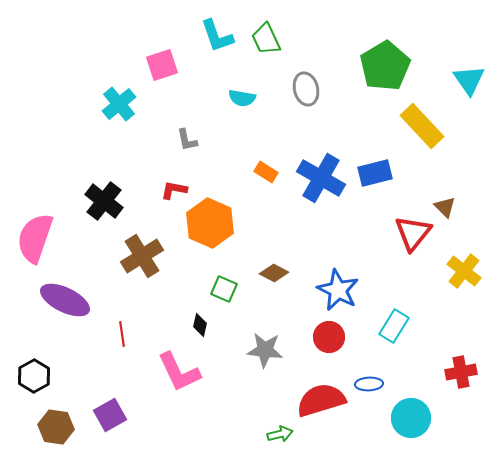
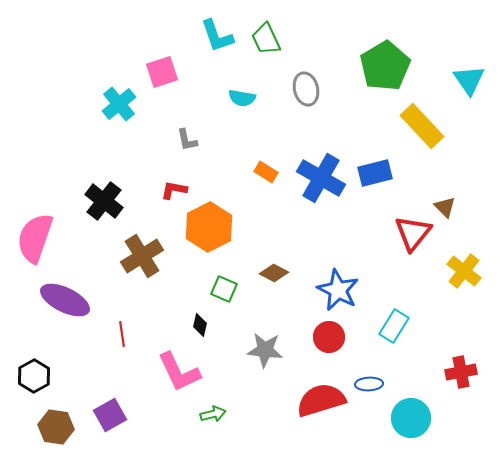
pink square: moved 7 px down
orange hexagon: moved 1 px left, 4 px down; rotated 9 degrees clockwise
green arrow: moved 67 px left, 20 px up
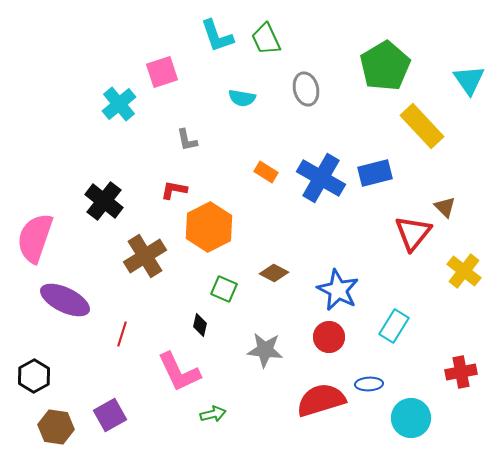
brown cross: moved 3 px right
red line: rotated 25 degrees clockwise
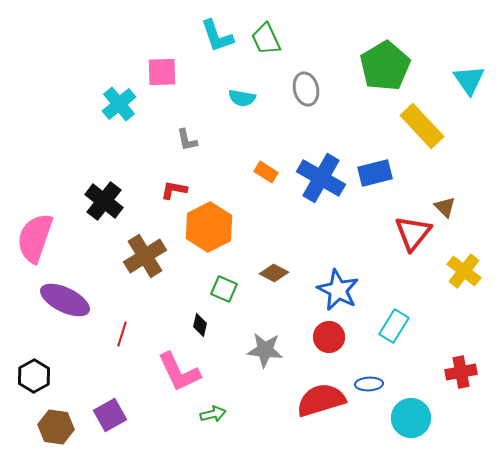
pink square: rotated 16 degrees clockwise
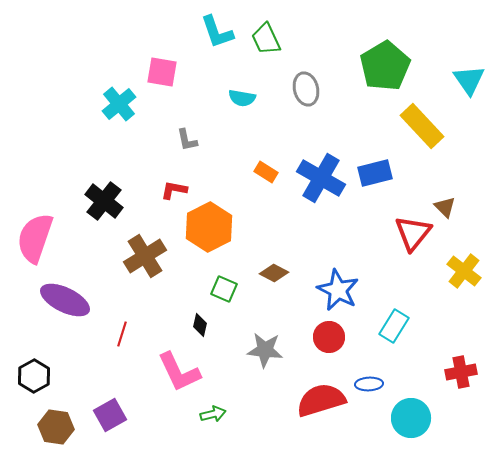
cyan L-shape: moved 4 px up
pink square: rotated 12 degrees clockwise
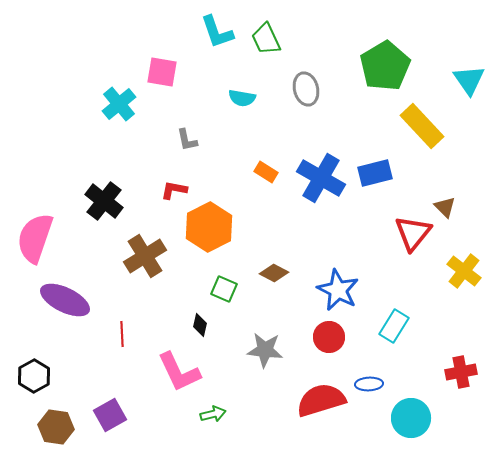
red line: rotated 20 degrees counterclockwise
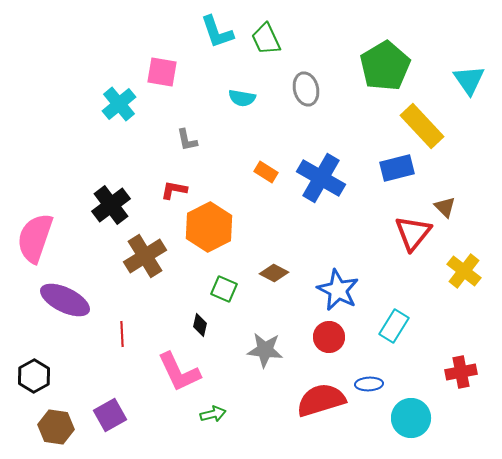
blue rectangle: moved 22 px right, 5 px up
black cross: moved 7 px right, 4 px down; rotated 15 degrees clockwise
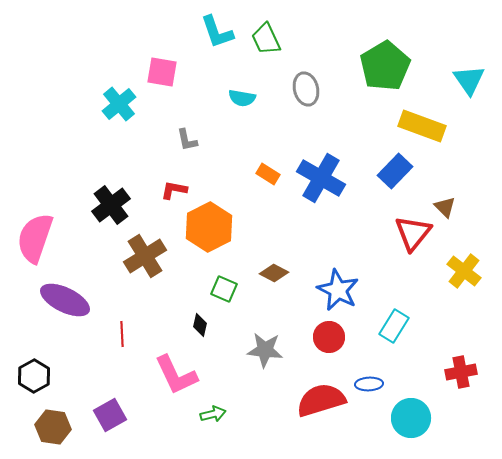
yellow rectangle: rotated 27 degrees counterclockwise
blue rectangle: moved 2 px left, 3 px down; rotated 32 degrees counterclockwise
orange rectangle: moved 2 px right, 2 px down
pink L-shape: moved 3 px left, 3 px down
brown hexagon: moved 3 px left
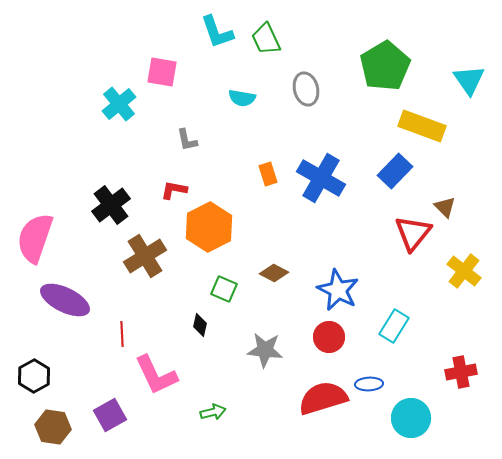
orange rectangle: rotated 40 degrees clockwise
pink L-shape: moved 20 px left
red semicircle: moved 2 px right, 2 px up
green arrow: moved 2 px up
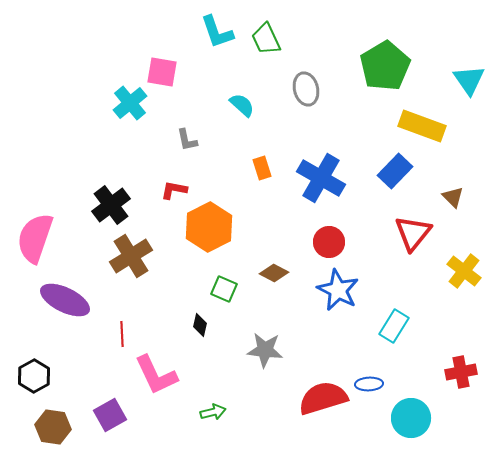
cyan semicircle: moved 7 px down; rotated 148 degrees counterclockwise
cyan cross: moved 11 px right, 1 px up
orange rectangle: moved 6 px left, 6 px up
brown triangle: moved 8 px right, 10 px up
brown cross: moved 14 px left
red circle: moved 95 px up
